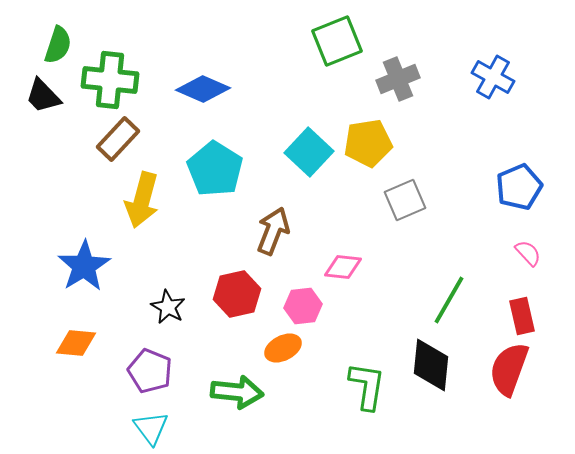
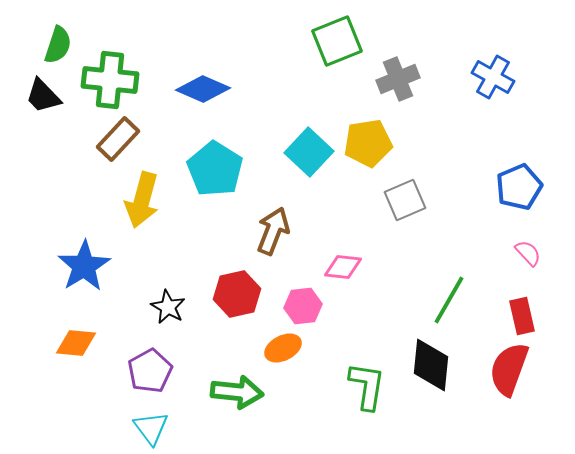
purple pentagon: rotated 21 degrees clockwise
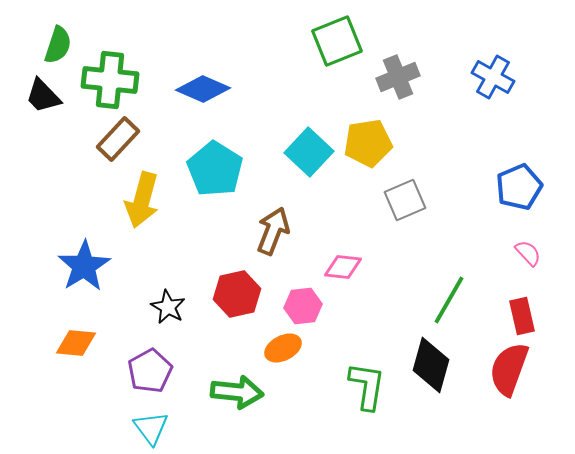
gray cross: moved 2 px up
black diamond: rotated 10 degrees clockwise
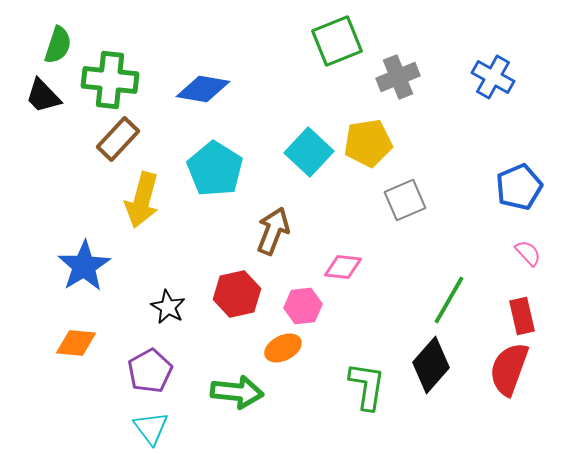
blue diamond: rotated 14 degrees counterclockwise
black diamond: rotated 26 degrees clockwise
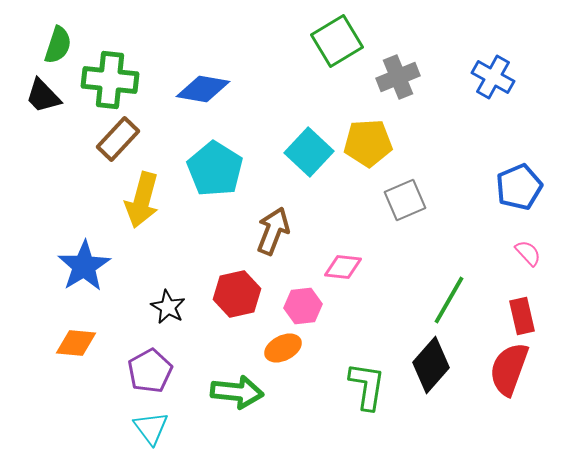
green square: rotated 9 degrees counterclockwise
yellow pentagon: rotated 6 degrees clockwise
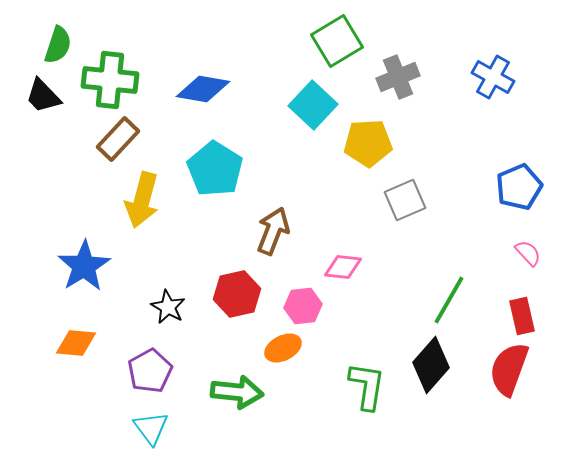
cyan square: moved 4 px right, 47 px up
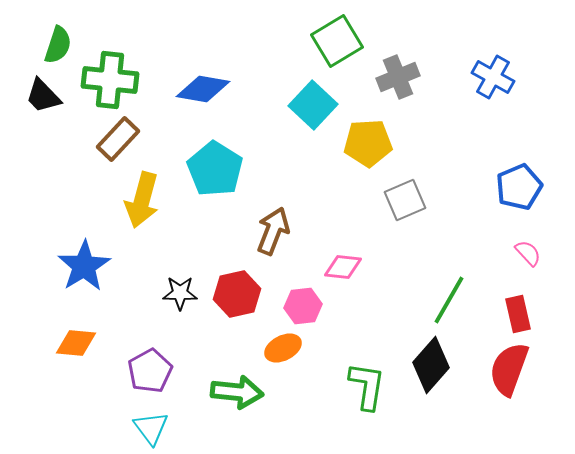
black star: moved 12 px right, 14 px up; rotated 28 degrees counterclockwise
red rectangle: moved 4 px left, 2 px up
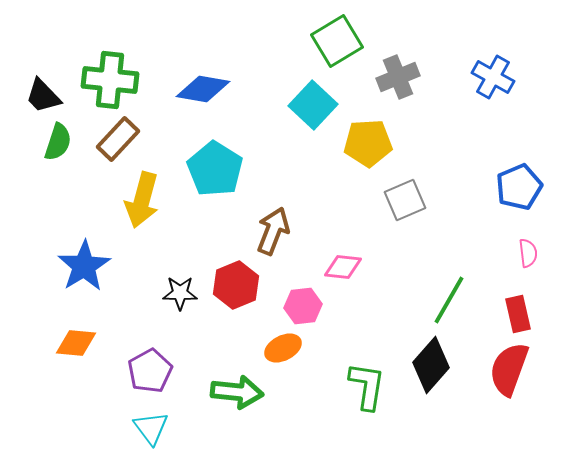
green semicircle: moved 97 px down
pink semicircle: rotated 36 degrees clockwise
red hexagon: moved 1 px left, 9 px up; rotated 9 degrees counterclockwise
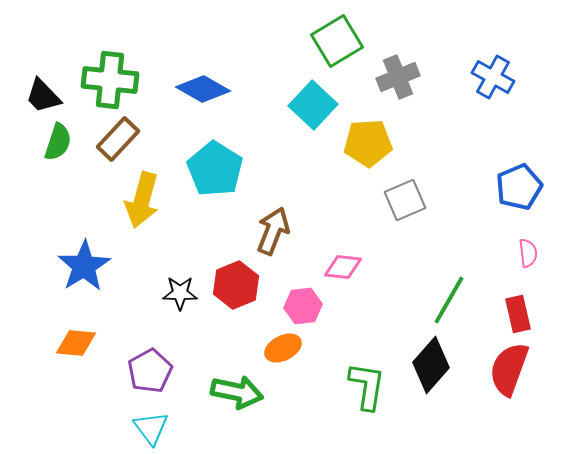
blue diamond: rotated 20 degrees clockwise
green arrow: rotated 6 degrees clockwise
